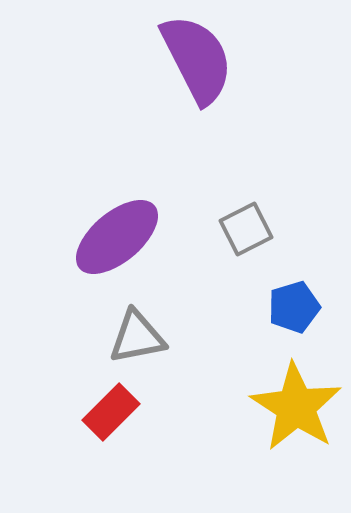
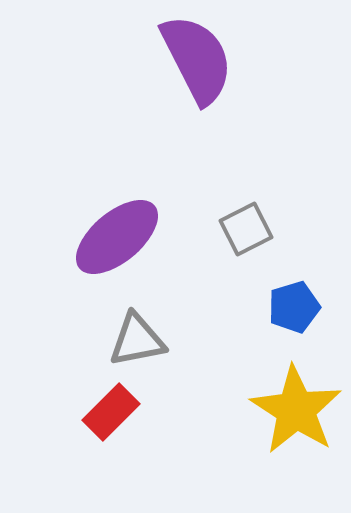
gray triangle: moved 3 px down
yellow star: moved 3 px down
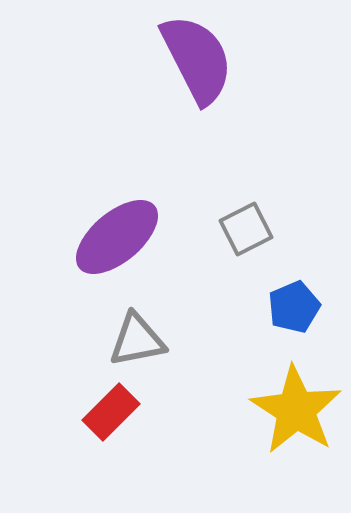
blue pentagon: rotated 6 degrees counterclockwise
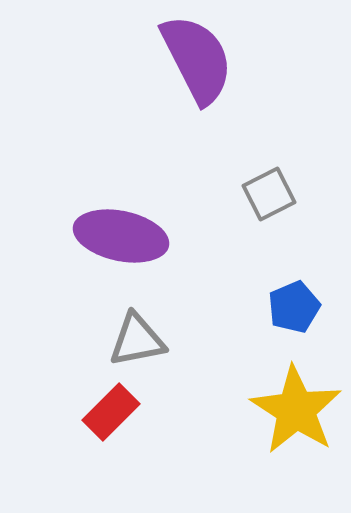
gray square: moved 23 px right, 35 px up
purple ellipse: moved 4 px right, 1 px up; rotated 52 degrees clockwise
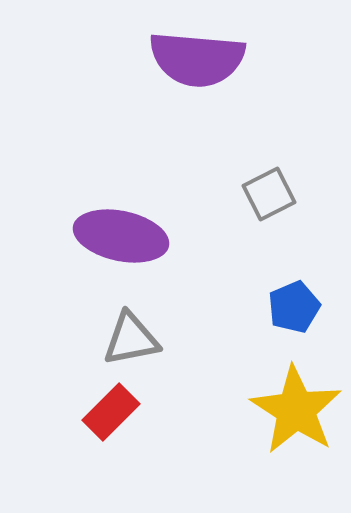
purple semicircle: rotated 122 degrees clockwise
gray triangle: moved 6 px left, 1 px up
